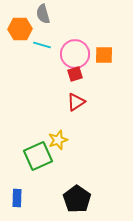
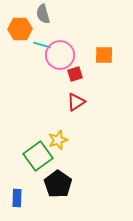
pink circle: moved 15 px left, 1 px down
green square: rotated 12 degrees counterclockwise
black pentagon: moved 19 px left, 15 px up
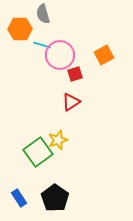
orange square: rotated 30 degrees counterclockwise
red triangle: moved 5 px left
green square: moved 4 px up
black pentagon: moved 3 px left, 14 px down
blue rectangle: moved 2 px right; rotated 36 degrees counterclockwise
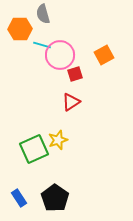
green square: moved 4 px left, 3 px up; rotated 12 degrees clockwise
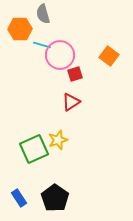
orange square: moved 5 px right, 1 px down; rotated 24 degrees counterclockwise
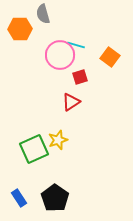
cyan line: moved 34 px right
orange square: moved 1 px right, 1 px down
red square: moved 5 px right, 3 px down
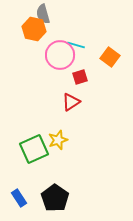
orange hexagon: moved 14 px right; rotated 15 degrees clockwise
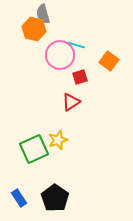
orange square: moved 1 px left, 4 px down
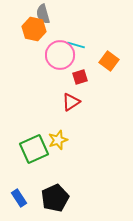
black pentagon: rotated 12 degrees clockwise
